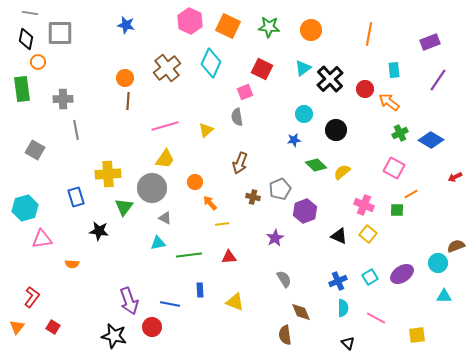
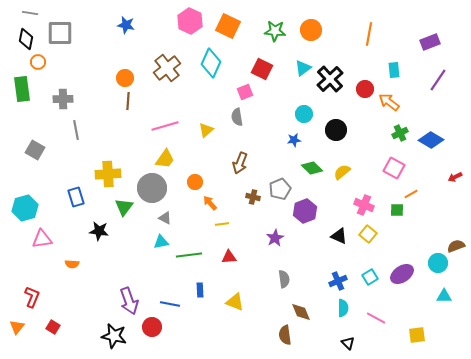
green star at (269, 27): moved 6 px right, 4 px down
green diamond at (316, 165): moved 4 px left, 3 px down
cyan triangle at (158, 243): moved 3 px right, 1 px up
gray semicircle at (284, 279): rotated 24 degrees clockwise
red L-shape at (32, 297): rotated 15 degrees counterclockwise
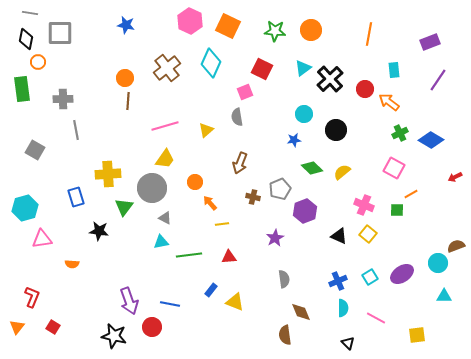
blue rectangle at (200, 290): moved 11 px right; rotated 40 degrees clockwise
